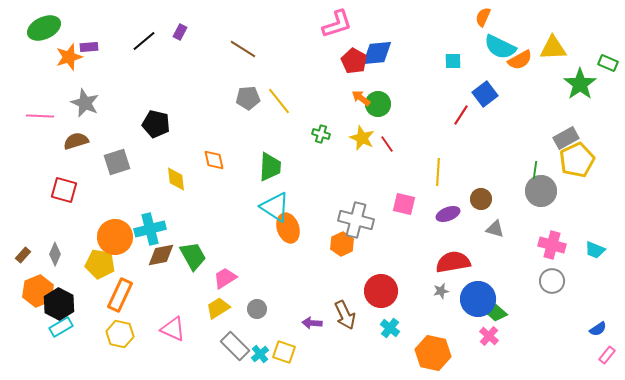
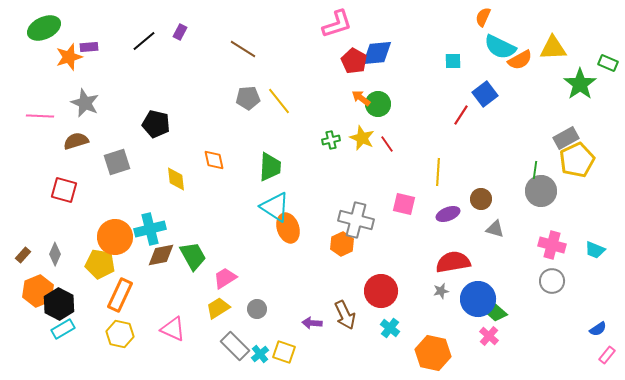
green cross at (321, 134): moved 10 px right, 6 px down; rotated 30 degrees counterclockwise
cyan rectangle at (61, 327): moved 2 px right, 2 px down
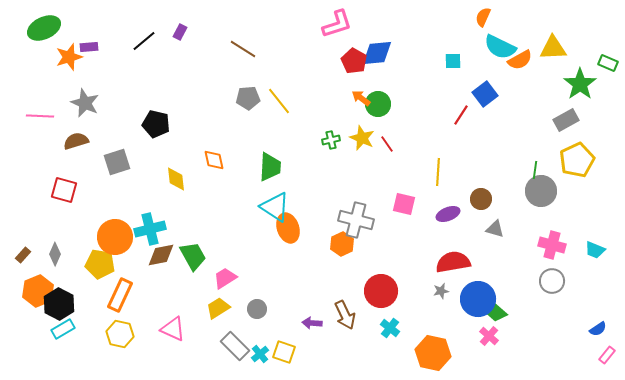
gray rectangle at (566, 138): moved 18 px up
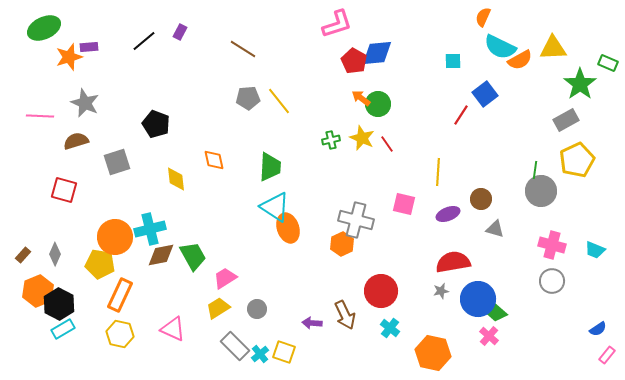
black pentagon at (156, 124): rotated 8 degrees clockwise
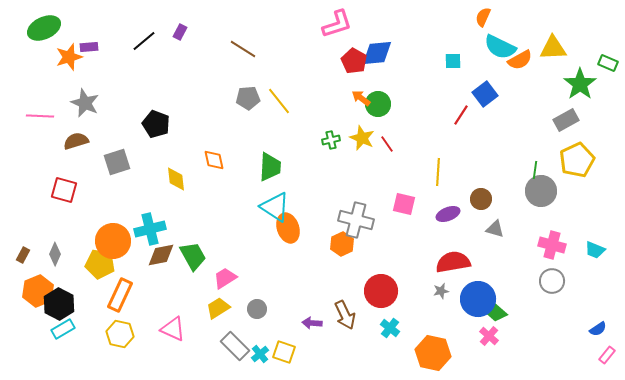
orange circle at (115, 237): moved 2 px left, 4 px down
brown rectangle at (23, 255): rotated 14 degrees counterclockwise
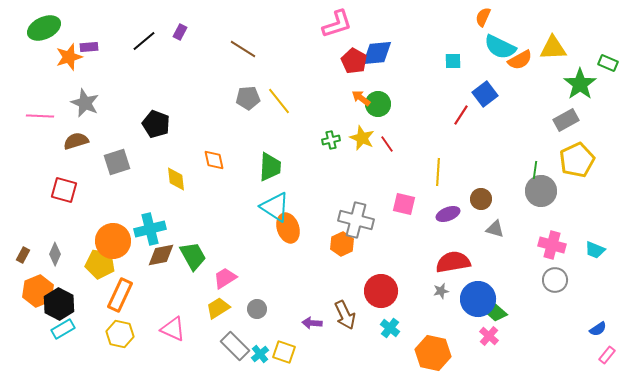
gray circle at (552, 281): moved 3 px right, 1 px up
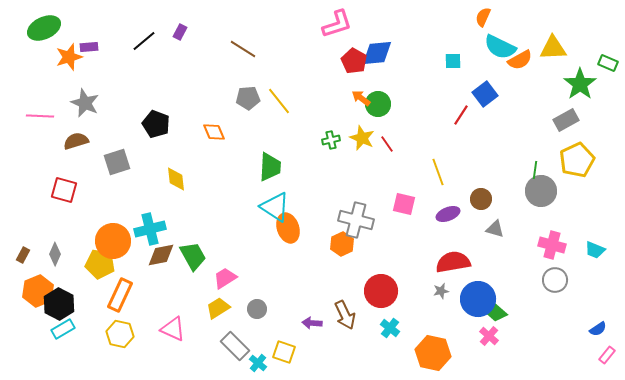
orange diamond at (214, 160): moved 28 px up; rotated 10 degrees counterclockwise
yellow line at (438, 172): rotated 24 degrees counterclockwise
cyan cross at (260, 354): moved 2 px left, 9 px down; rotated 12 degrees counterclockwise
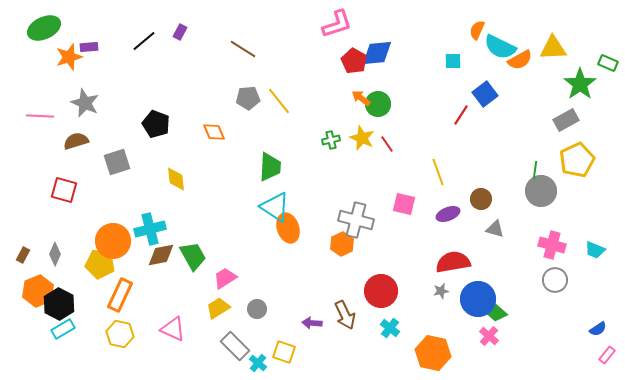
orange semicircle at (483, 17): moved 6 px left, 13 px down
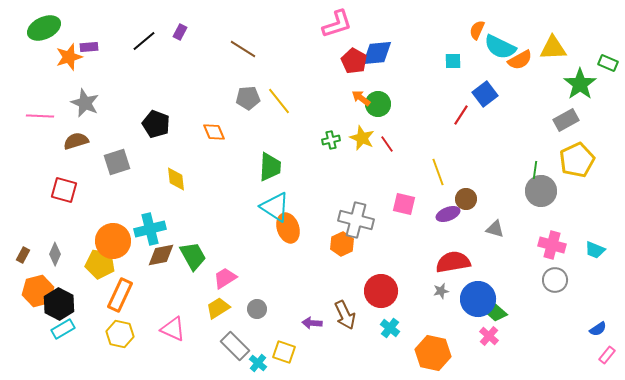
brown circle at (481, 199): moved 15 px left
orange hexagon at (38, 291): rotated 8 degrees clockwise
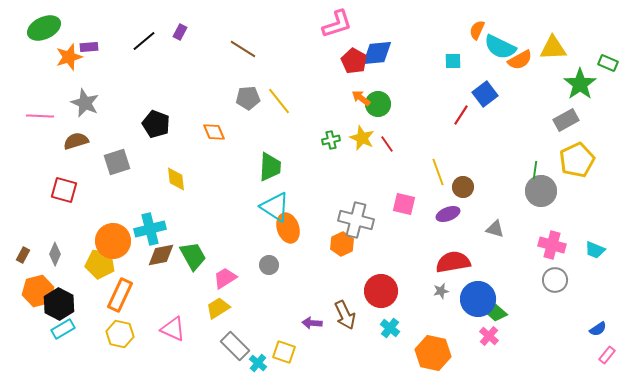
brown circle at (466, 199): moved 3 px left, 12 px up
gray circle at (257, 309): moved 12 px right, 44 px up
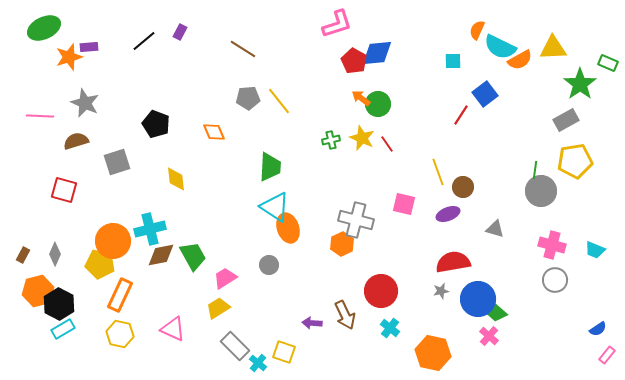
yellow pentagon at (577, 160): moved 2 px left, 1 px down; rotated 16 degrees clockwise
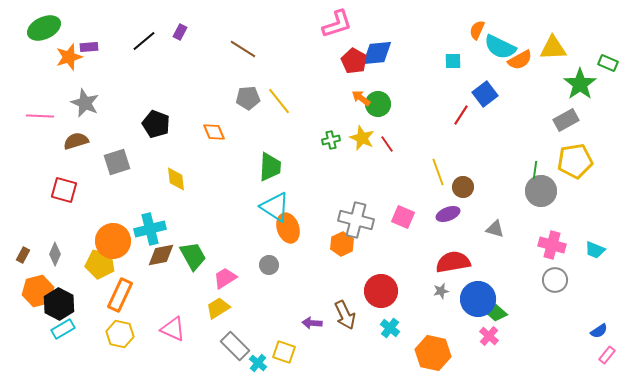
pink square at (404, 204): moved 1 px left, 13 px down; rotated 10 degrees clockwise
blue semicircle at (598, 329): moved 1 px right, 2 px down
